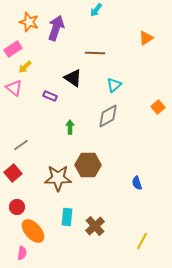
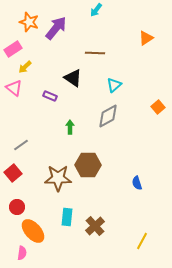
purple arrow: rotated 20 degrees clockwise
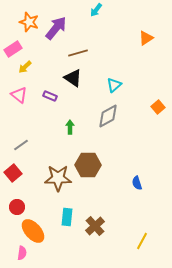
brown line: moved 17 px left; rotated 18 degrees counterclockwise
pink triangle: moved 5 px right, 7 px down
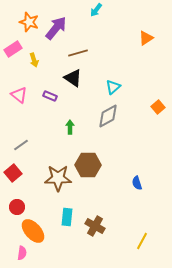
yellow arrow: moved 9 px right, 7 px up; rotated 64 degrees counterclockwise
cyan triangle: moved 1 px left, 2 px down
brown cross: rotated 18 degrees counterclockwise
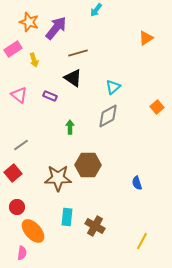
orange square: moved 1 px left
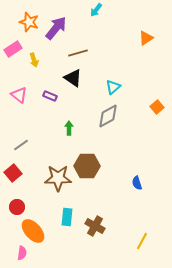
green arrow: moved 1 px left, 1 px down
brown hexagon: moved 1 px left, 1 px down
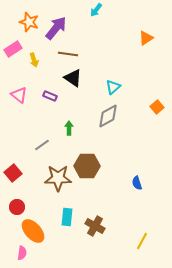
brown line: moved 10 px left, 1 px down; rotated 24 degrees clockwise
gray line: moved 21 px right
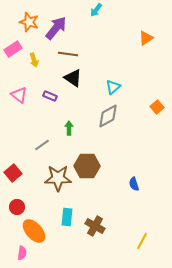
blue semicircle: moved 3 px left, 1 px down
orange ellipse: moved 1 px right
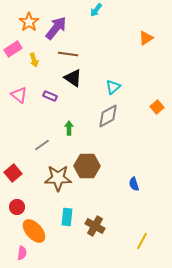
orange star: rotated 18 degrees clockwise
